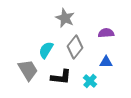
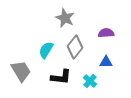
gray trapezoid: moved 7 px left, 1 px down
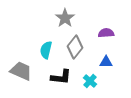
gray star: rotated 12 degrees clockwise
cyan semicircle: rotated 18 degrees counterclockwise
gray trapezoid: rotated 35 degrees counterclockwise
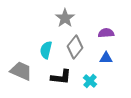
blue triangle: moved 4 px up
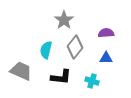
gray star: moved 1 px left, 2 px down
cyan cross: moved 2 px right; rotated 24 degrees counterclockwise
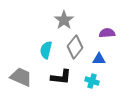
purple semicircle: moved 1 px right
blue triangle: moved 7 px left, 1 px down
gray trapezoid: moved 6 px down
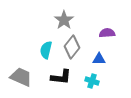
gray diamond: moved 3 px left
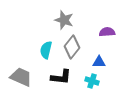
gray star: rotated 18 degrees counterclockwise
purple semicircle: moved 1 px up
blue triangle: moved 3 px down
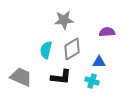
gray star: rotated 24 degrees counterclockwise
gray diamond: moved 2 px down; rotated 20 degrees clockwise
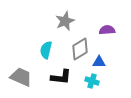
gray star: moved 1 px right, 1 px down; rotated 18 degrees counterclockwise
purple semicircle: moved 2 px up
gray diamond: moved 8 px right
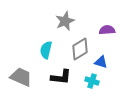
blue triangle: moved 2 px right; rotated 16 degrees clockwise
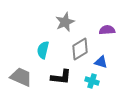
gray star: moved 1 px down
cyan semicircle: moved 3 px left
